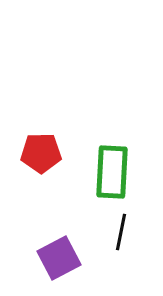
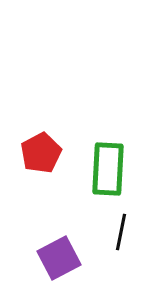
red pentagon: rotated 27 degrees counterclockwise
green rectangle: moved 4 px left, 3 px up
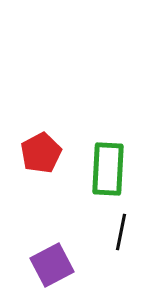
purple square: moved 7 px left, 7 px down
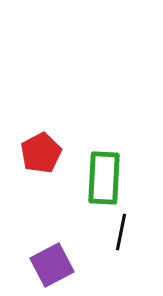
green rectangle: moved 4 px left, 9 px down
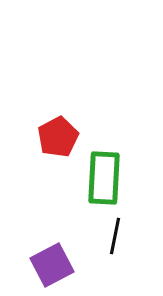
red pentagon: moved 17 px right, 16 px up
black line: moved 6 px left, 4 px down
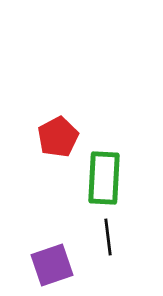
black line: moved 7 px left, 1 px down; rotated 18 degrees counterclockwise
purple square: rotated 9 degrees clockwise
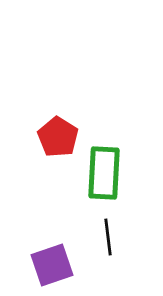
red pentagon: rotated 12 degrees counterclockwise
green rectangle: moved 5 px up
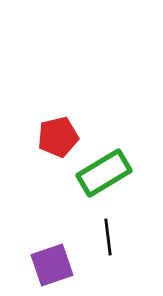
red pentagon: rotated 27 degrees clockwise
green rectangle: rotated 56 degrees clockwise
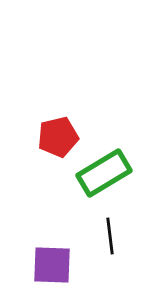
black line: moved 2 px right, 1 px up
purple square: rotated 21 degrees clockwise
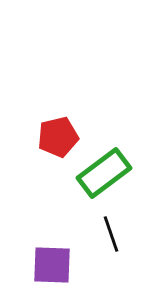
green rectangle: rotated 6 degrees counterclockwise
black line: moved 1 px right, 2 px up; rotated 12 degrees counterclockwise
